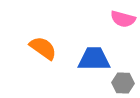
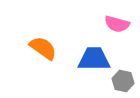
pink semicircle: moved 6 px left, 5 px down
gray hexagon: moved 2 px up; rotated 10 degrees clockwise
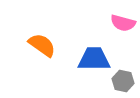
pink semicircle: moved 6 px right, 1 px up
orange semicircle: moved 1 px left, 3 px up
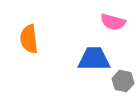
pink semicircle: moved 10 px left, 1 px up
orange semicircle: moved 13 px left, 6 px up; rotated 132 degrees counterclockwise
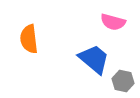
blue trapezoid: rotated 40 degrees clockwise
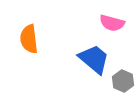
pink semicircle: moved 1 px left, 1 px down
gray hexagon: rotated 10 degrees clockwise
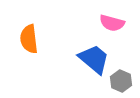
gray hexagon: moved 2 px left
